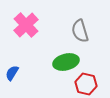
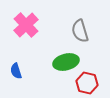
blue semicircle: moved 4 px right, 2 px up; rotated 49 degrees counterclockwise
red hexagon: moved 1 px right, 1 px up
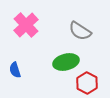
gray semicircle: rotated 40 degrees counterclockwise
blue semicircle: moved 1 px left, 1 px up
red hexagon: rotated 15 degrees clockwise
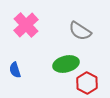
green ellipse: moved 2 px down
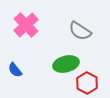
blue semicircle: rotated 21 degrees counterclockwise
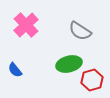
green ellipse: moved 3 px right
red hexagon: moved 5 px right, 3 px up; rotated 15 degrees clockwise
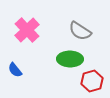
pink cross: moved 1 px right, 5 px down
green ellipse: moved 1 px right, 5 px up; rotated 15 degrees clockwise
red hexagon: moved 1 px down
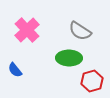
green ellipse: moved 1 px left, 1 px up
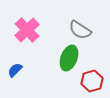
gray semicircle: moved 1 px up
green ellipse: rotated 70 degrees counterclockwise
blue semicircle: rotated 84 degrees clockwise
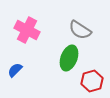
pink cross: rotated 20 degrees counterclockwise
